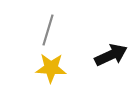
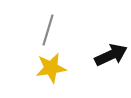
yellow star: rotated 12 degrees counterclockwise
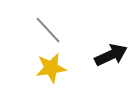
gray line: rotated 60 degrees counterclockwise
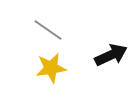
gray line: rotated 12 degrees counterclockwise
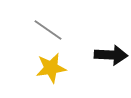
black arrow: rotated 28 degrees clockwise
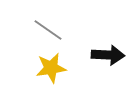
black arrow: moved 3 px left
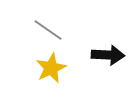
yellow star: rotated 16 degrees counterclockwise
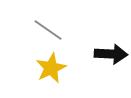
black arrow: moved 3 px right, 1 px up
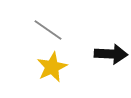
yellow star: moved 1 px right, 1 px up
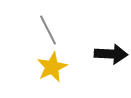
gray line: rotated 28 degrees clockwise
